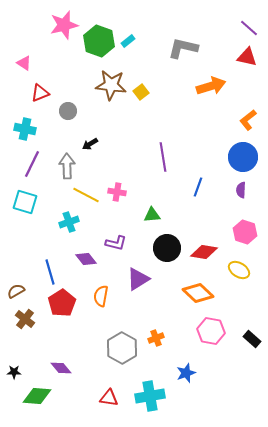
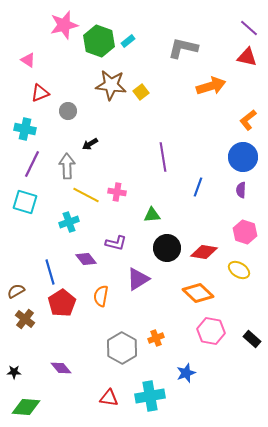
pink triangle at (24, 63): moved 4 px right, 3 px up
green diamond at (37, 396): moved 11 px left, 11 px down
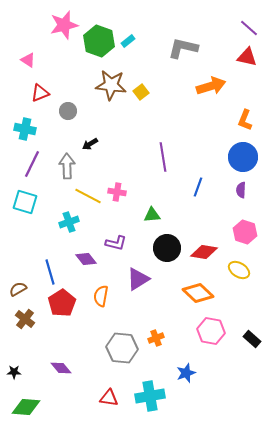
orange L-shape at (248, 120): moved 3 px left; rotated 30 degrees counterclockwise
yellow line at (86, 195): moved 2 px right, 1 px down
brown semicircle at (16, 291): moved 2 px right, 2 px up
gray hexagon at (122, 348): rotated 24 degrees counterclockwise
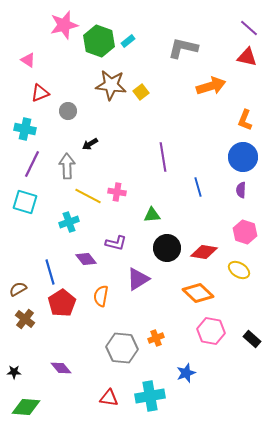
blue line at (198, 187): rotated 36 degrees counterclockwise
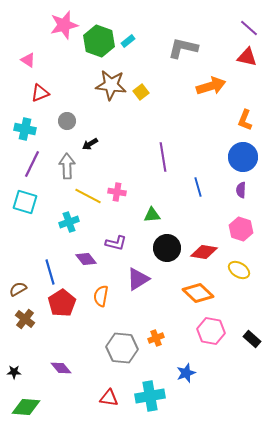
gray circle at (68, 111): moved 1 px left, 10 px down
pink hexagon at (245, 232): moved 4 px left, 3 px up
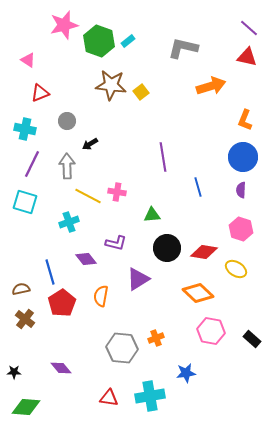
yellow ellipse at (239, 270): moved 3 px left, 1 px up
brown semicircle at (18, 289): moved 3 px right; rotated 18 degrees clockwise
blue star at (186, 373): rotated 12 degrees clockwise
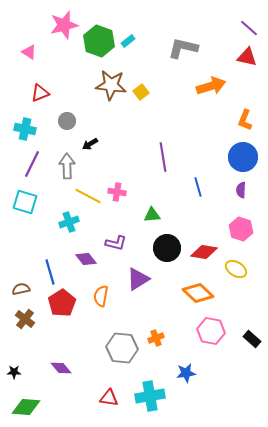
pink triangle at (28, 60): moved 1 px right, 8 px up
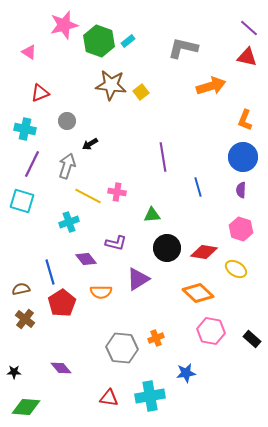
gray arrow at (67, 166): rotated 20 degrees clockwise
cyan square at (25, 202): moved 3 px left, 1 px up
orange semicircle at (101, 296): moved 4 px up; rotated 100 degrees counterclockwise
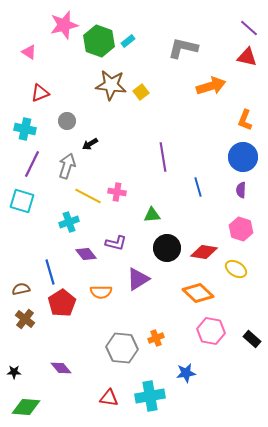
purple diamond at (86, 259): moved 5 px up
